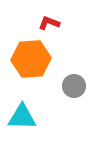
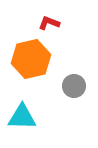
orange hexagon: rotated 9 degrees counterclockwise
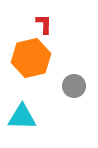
red L-shape: moved 5 px left, 1 px down; rotated 70 degrees clockwise
orange hexagon: moved 1 px up
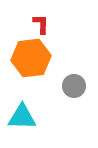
red L-shape: moved 3 px left
orange hexagon: rotated 6 degrees clockwise
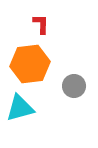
orange hexagon: moved 1 px left, 6 px down
cyan triangle: moved 2 px left, 9 px up; rotated 16 degrees counterclockwise
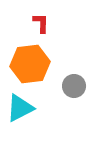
red L-shape: moved 1 px up
cyan triangle: rotated 12 degrees counterclockwise
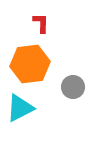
gray circle: moved 1 px left, 1 px down
